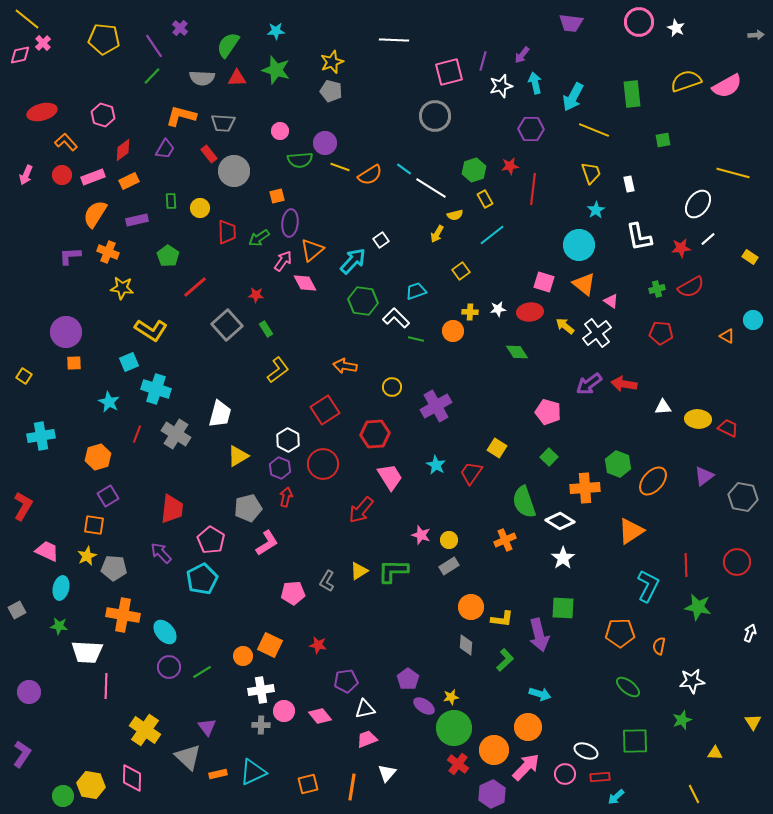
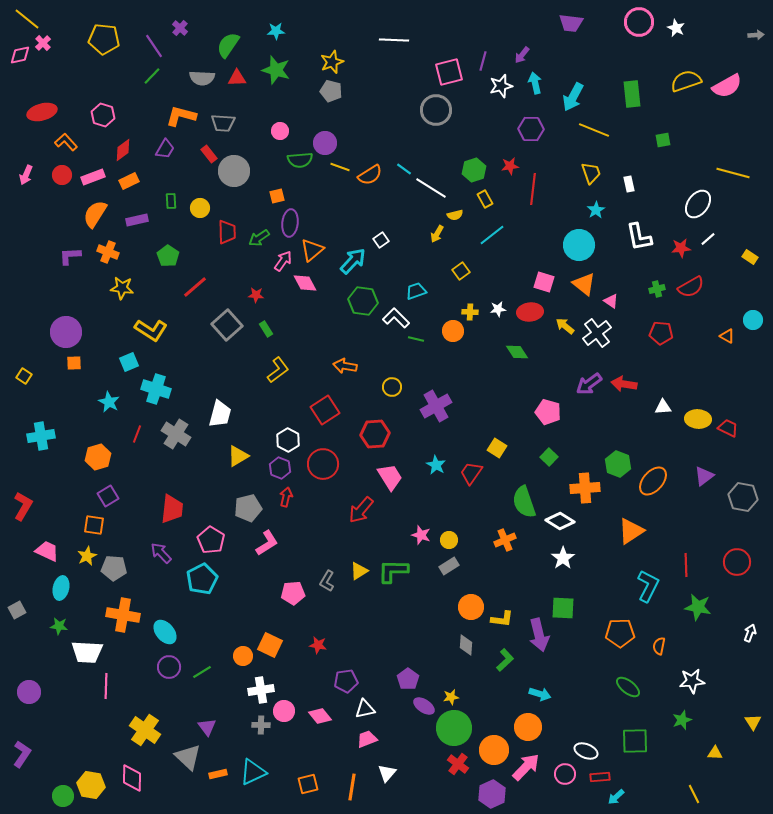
gray circle at (435, 116): moved 1 px right, 6 px up
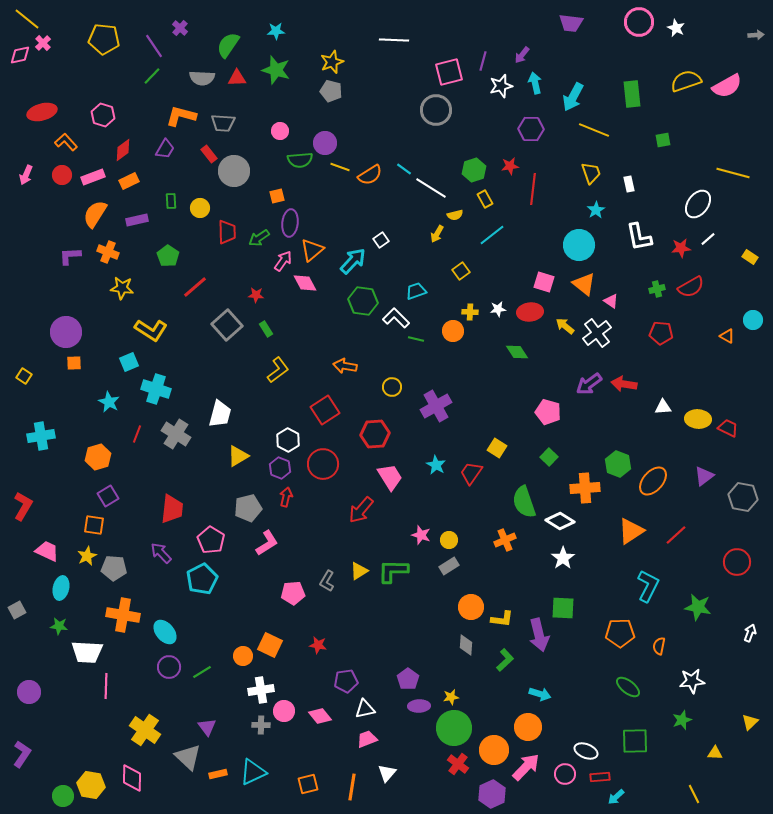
red line at (686, 565): moved 10 px left, 30 px up; rotated 50 degrees clockwise
purple ellipse at (424, 706): moved 5 px left; rotated 35 degrees counterclockwise
yellow triangle at (753, 722): moved 3 px left; rotated 18 degrees clockwise
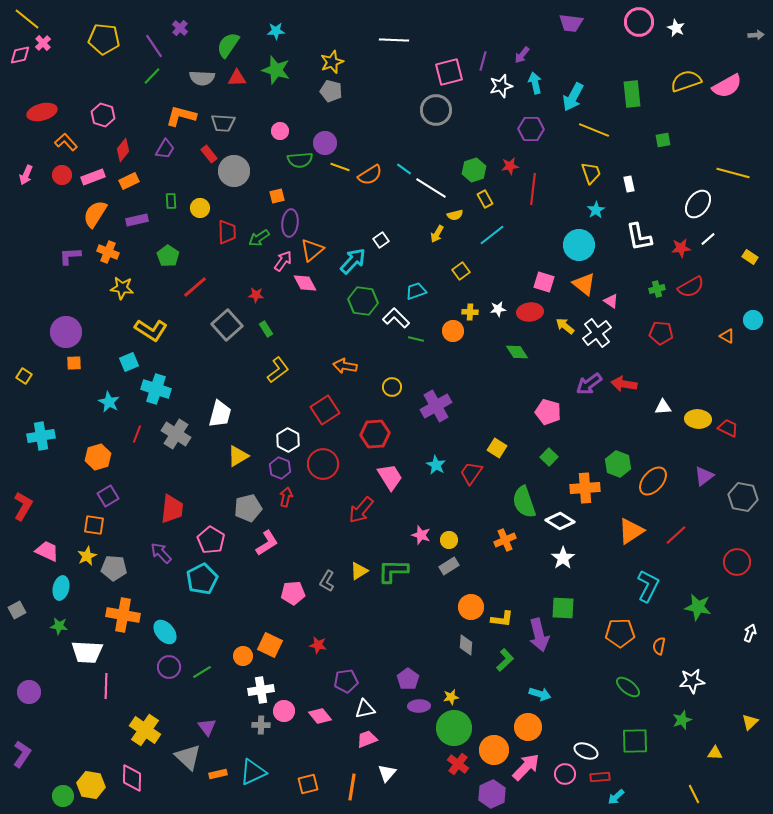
red diamond at (123, 150): rotated 15 degrees counterclockwise
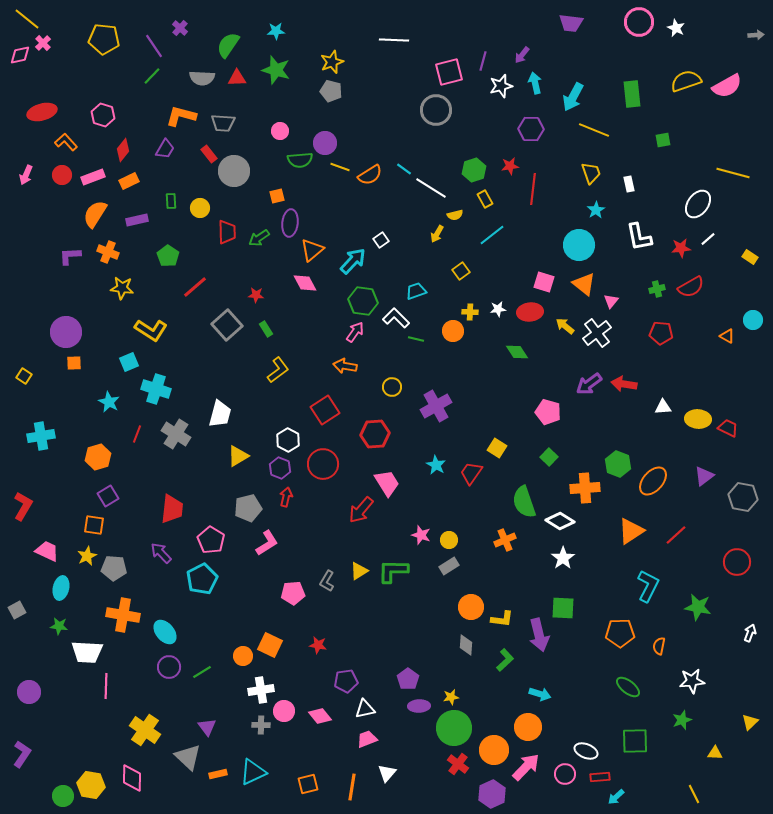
pink arrow at (283, 261): moved 72 px right, 71 px down
pink triangle at (611, 301): rotated 35 degrees clockwise
pink trapezoid at (390, 477): moved 3 px left, 6 px down
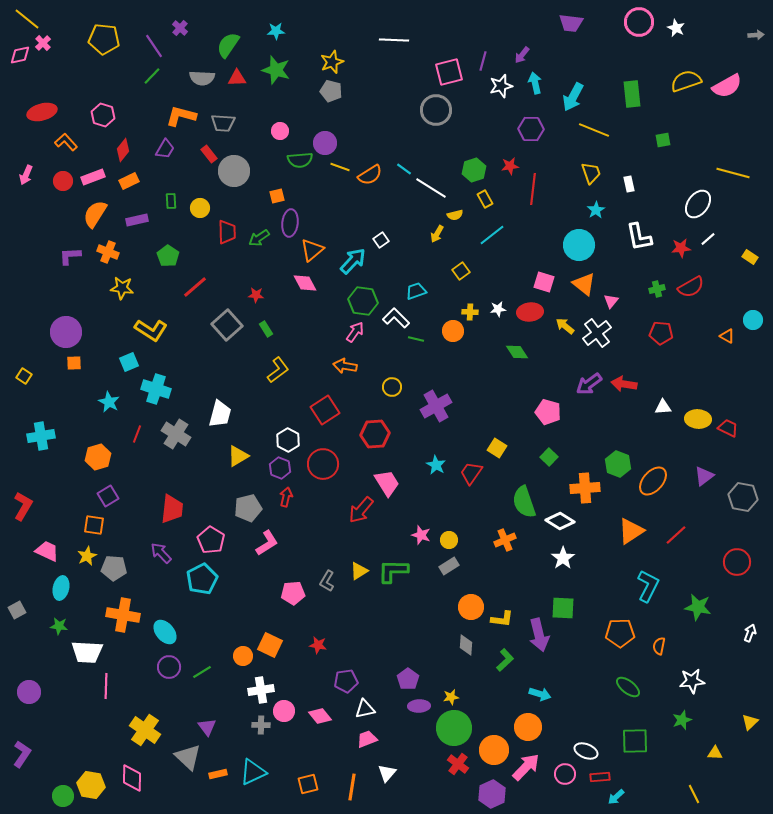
red circle at (62, 175): moved 1 px right, 6 px down
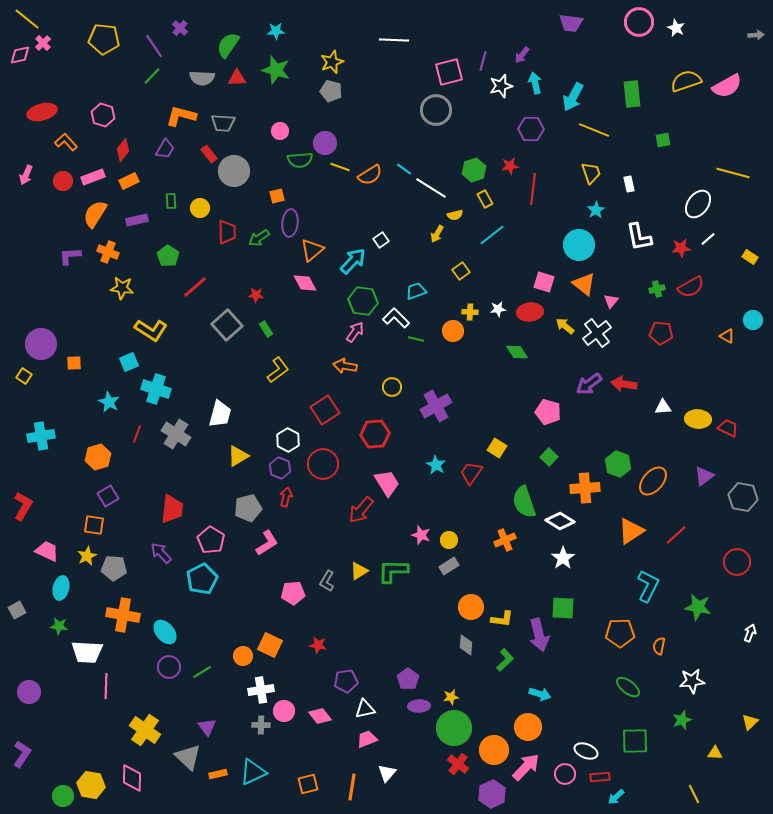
purple circle at (66, 332): moved 25 px left, 12 px down
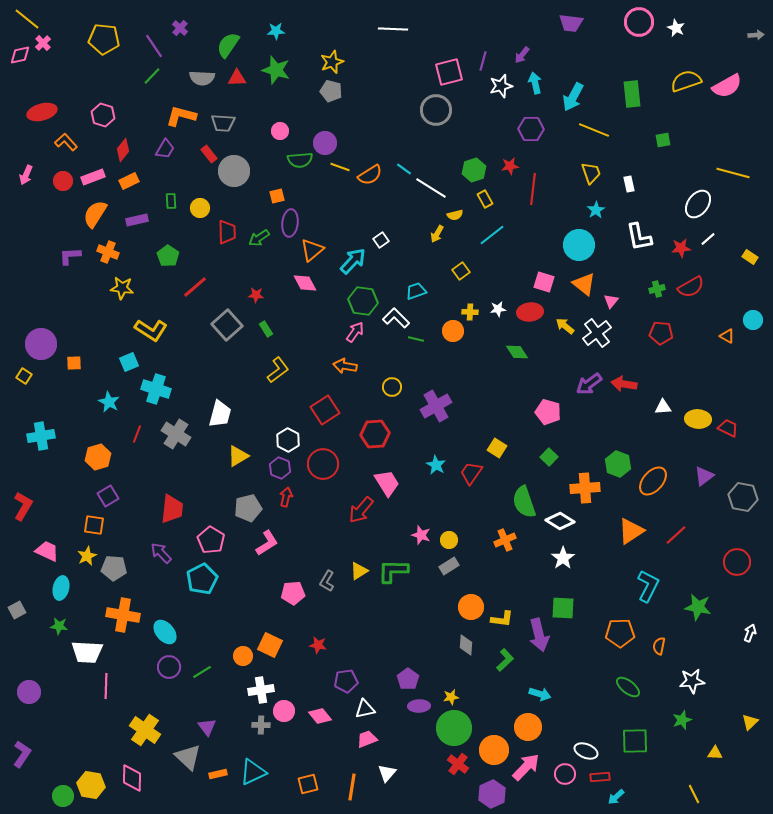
white line at (394, 40): moved 1 px left, 11 px up
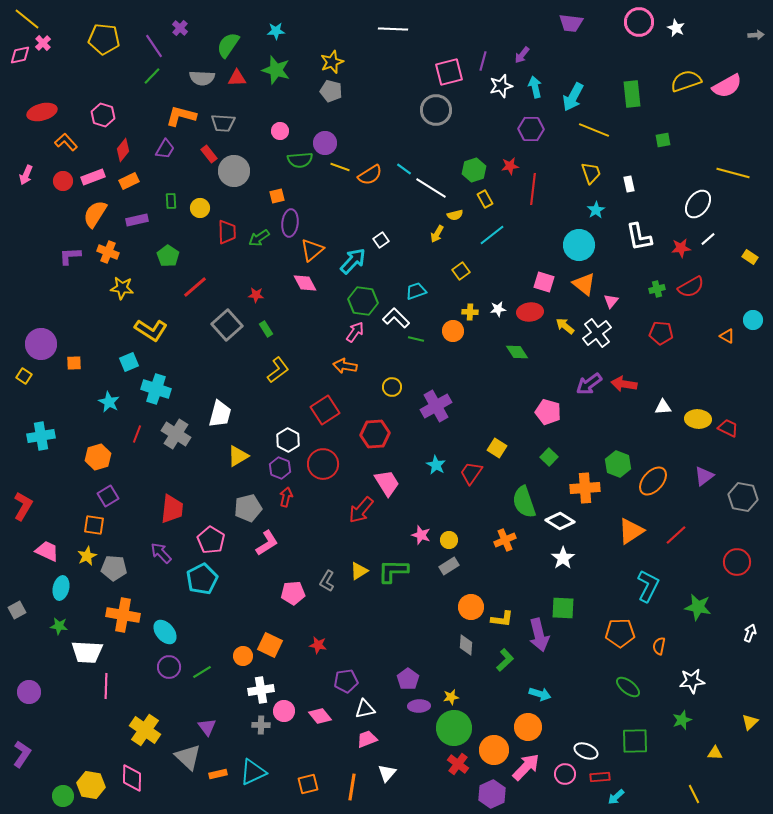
cyan arrow at (535, 83): moved 4 px down
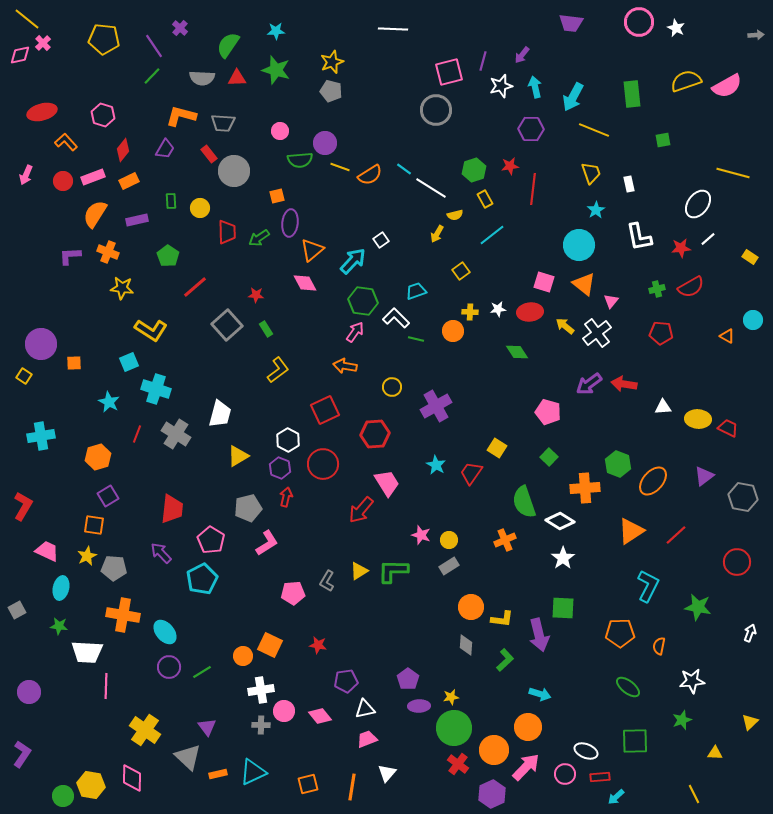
red square at (325, 410): rotated 8 degrees clockwise
